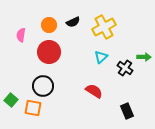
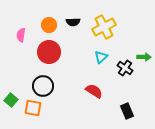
black semicircle: rotated 24 degrees clockwise
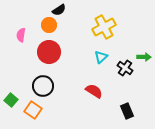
black semicircle: moved 14 px left, 12 px up; rotated 32 degrees counterclockwise
orange square: moved 2 px down; rotated 24 degrees clockwise
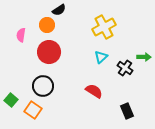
orange circle: moved 2 px left
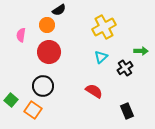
green arrow: moved 3 px left, 6 px up
black cross: rotated 21 degrees clockwise
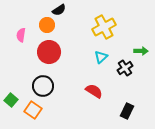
black rectangle: rotated 49 degrees clockwise
